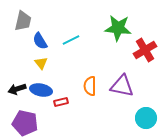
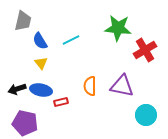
cyan circle: moved 3 px up
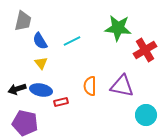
cyan line: moved 1 px right, 1 px down
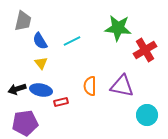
cyan circle: moved 1 px right
purple pentagon: rotated 20 degrees counterclockwise
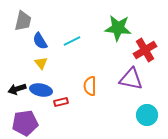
purple triangle: moved 9 px right, 7 px up
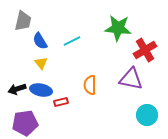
orange semicircle: moved 1 px up
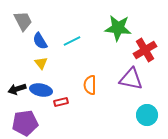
gray trapezoid: rotated 40 degrees counterclockwise
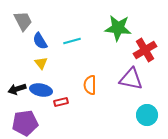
cyan line: rotated 12 degrees clockwise
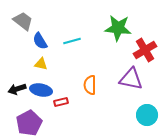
gray trapezoid: rotated 25 degrees counterclockwise
yellow triangle: moved 1 px down; rotated 40 degrees counterclockwise
purple pentagon: moved 4 px right; rotated 20 degrees counterclockwise
